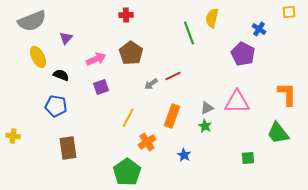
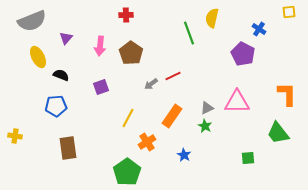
pink arrow: moved 4 px right, 13 px up; rotated 120 degrees clockwise
blue pentagon: rotated 15 degrees counterclockwise
orange rectangle: rotated 15 degrees clockwise
yellow cross: moved 2 px right
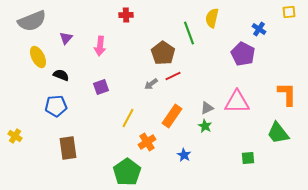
brown pentagon: moved 32 px right
yellow cross: rotated 24 degrees clockwise
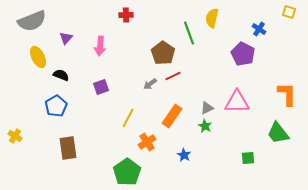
yellow square: rotated 24 degrees clockwise
gray arrow: moved 1 px left
blue pentagon: rotated 25 degrees counterclockwise
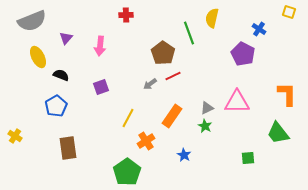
orange cross: moved 1 px left, 1 px up
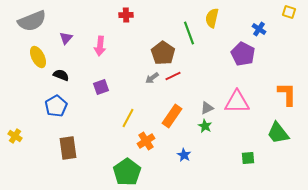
gray arrow: moved 2 px right, 6 px up
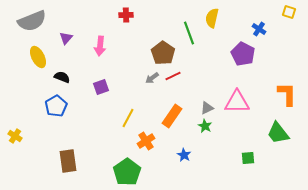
black semicircle: moved 1 px right, 2 px down
brown rectangle: moved 13 px down
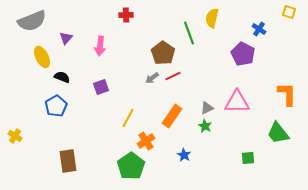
yellow ellipse: moved 4 px right
green pentagon: moved 4 px right, 6 px up
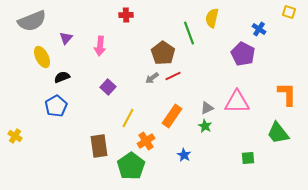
black semicircle: rotated 42 degrees counterclockwise
purple square: moved 7 px right; rotated 28 degrees counterclockwise
brown rectangle: moved 31 px right, 15 px up
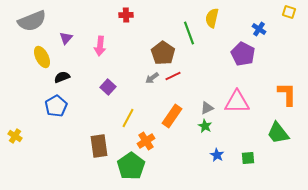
blue star: moved 33 px right
